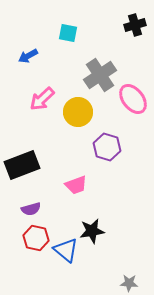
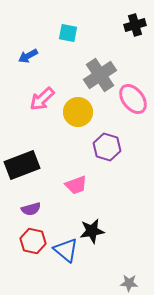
red hexagon: moved 3 px left, 3 px down
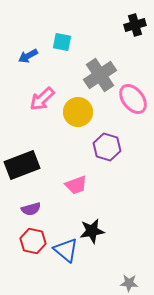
cyan square: moved 6 px left, 9 px down
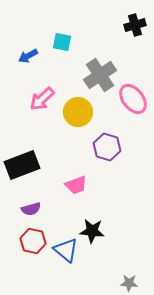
black star: rotated 15 degrees clockwise
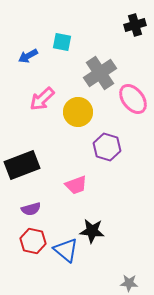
gray cross: moved 2 px up
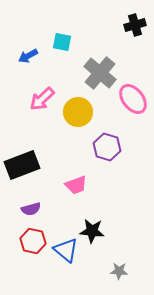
gray cross: rotated 16 degrees counterclockwise
gray star: moved 10 px left, 12 px up
